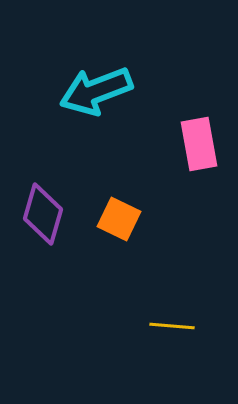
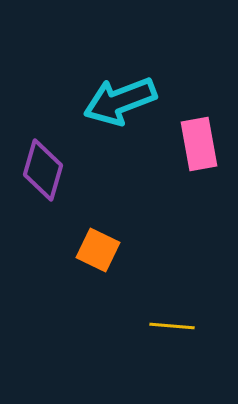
cyan arrow: moved 24 px right, 10 px down
purple diamond: moved 44 px up
orange square: moved 21 px left, 31 px down
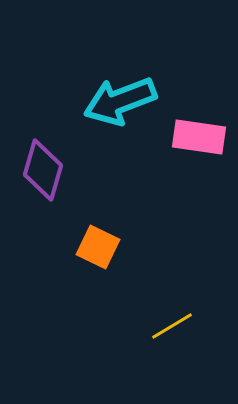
pink rectangle: moved 7 px up; rotated 72 degrees counterclockwise
orange square: moved 3 px up
yellow line: rotated 36 degrees counterclockwise
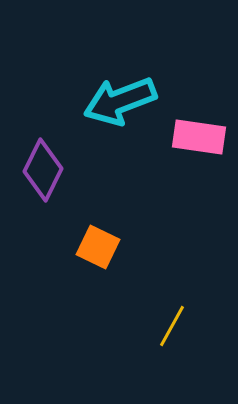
purple diamond: rotated 10 degrees clockwise
yellow line: rotated 30 degrees counterclockwise
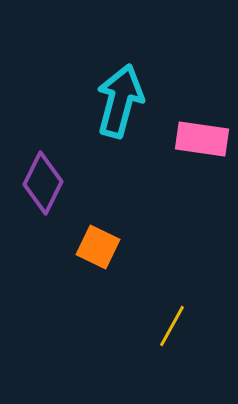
cyan arrow: rotated 126 degrees clockwise
pink rectangle: moved 3 px right, 2 px down
purple diamond: moved 13 px down
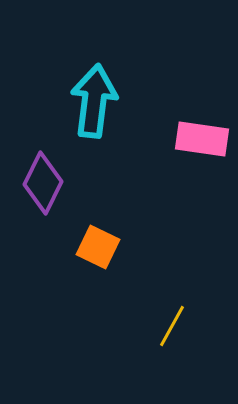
cyan arrow: moved 26 px left; rotated 8 degrees counterclockwise
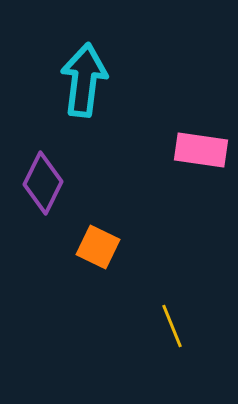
cyan arrow: moved 10 px left, 21 px up
pink rectangle: moved 1 px left, 11 px down
yellow line: rotated 51 degrees counterclockwise
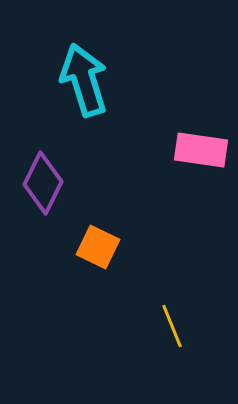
cyan arrow: rotated 24 degrees counterclockwise
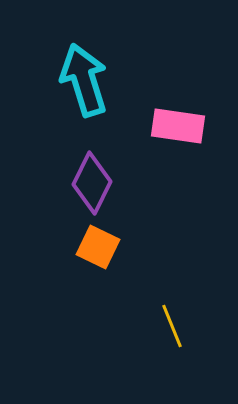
pink rectangle: moved 23 px left, 24 px up
purple diamond: moved 49 px right
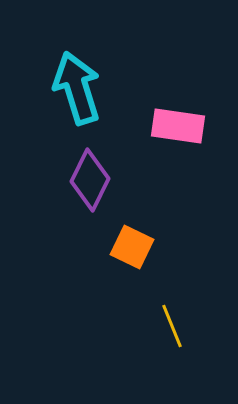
cyan arrow: moved 7 px left, 8 px down
purple diamond: moved 2 px left, 3 px up
orange square: moved 34 px right
